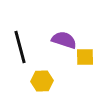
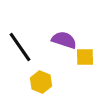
black line: rotated 20 degrees counterclockwise
yellow hexagon: moved 1 px left, 1 px down; rotated 25 degrees clockwise
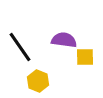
purple semicircle: rotated 10 degrees counterclockwise
yellow hexagon: moved 3 px left, 1 px up
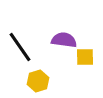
yellow hexagon: rotated 20 degrees clockwise
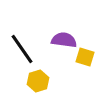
black line: moved 2 px right, 2 px down
yellow square: rotated 18 degrees clockwise
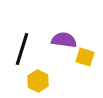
black line: rotated 52 degrees clockwise
yellow hexagon: rotated 15 degrees counterclockwise
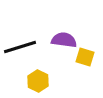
black line: moved 2 px left, 2 px up; rotated 56 degrees clockwise
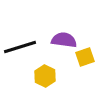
yellow square: rotated 36 degrees counterclockwise
yellow hexagon: moved 7 px right, 5 px up
